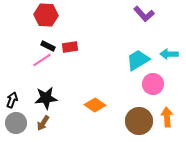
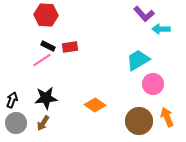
cyan arrow: moved 8 px left, 25 px up
orange arrow: rotated 18 degrees counterclockwise
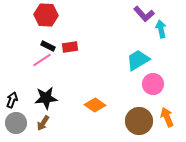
cyan arrow: rotated 78 degrees clockwise
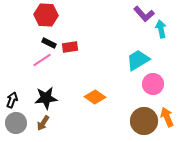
black rectangle: moved 1 px right, 3 px up
orange diamond: moved 8 px up
brown circle: moved 5 px right
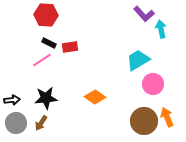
black arrow: rotated 63 degrees clockwise
brown arrow: moved 2 px left
